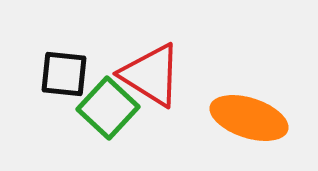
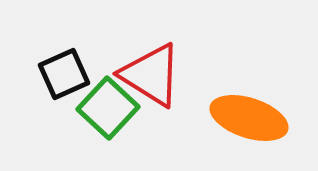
black square: rotated 30 degrees counterclockwise
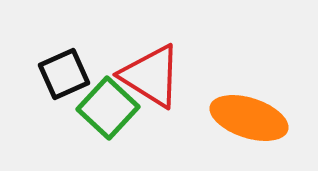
red triangle: moved 1 px down
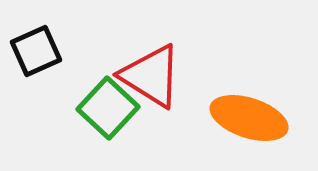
black square: moved 28 px left, 23 px up
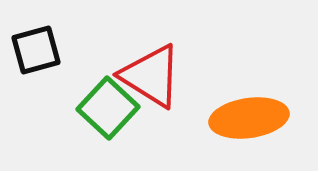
black square: moved 1 px up; rotated 9 degrees clockwise
orange ellipse: rotated 26 degrees counterclockwise
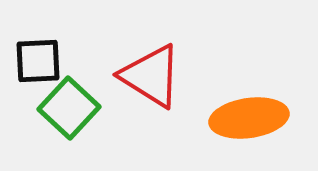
black square: moved 2 px right, 11 px down; rotated 12 degrees clockwise
green square: moved 39 px left
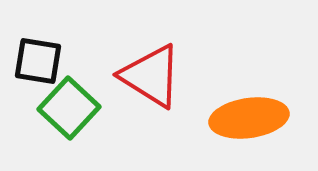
black square: rotated 12 degrees clockwise
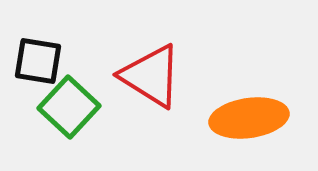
green square: moved 1 px up
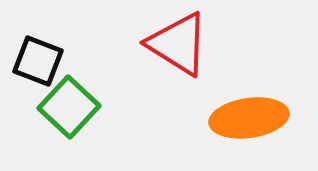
black square: rotated 12 degrees clockwise
red triangle: moved 27 px right, 32 px up
